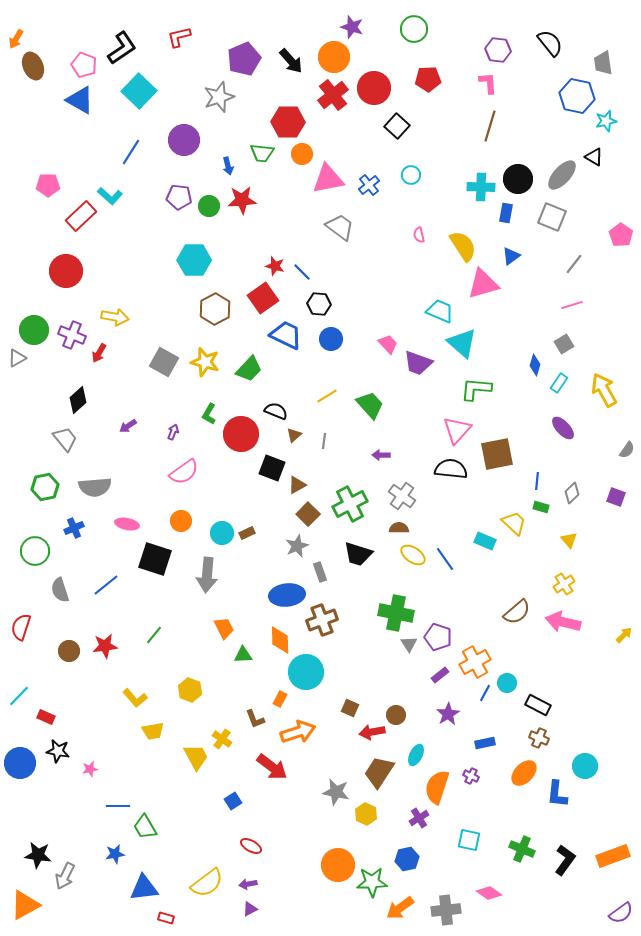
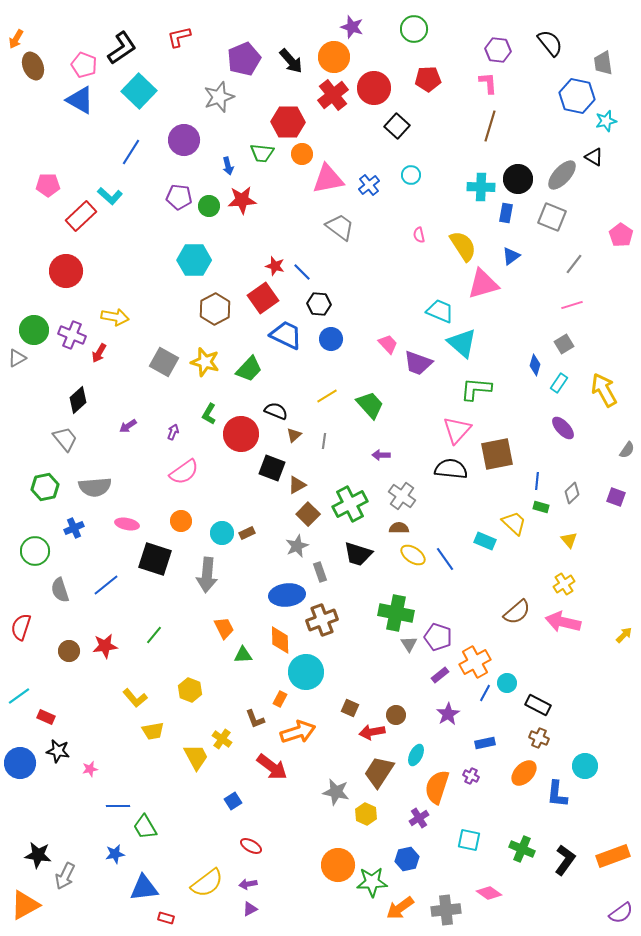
cyan line at (19, 696): rotated 10 degrees clockwise
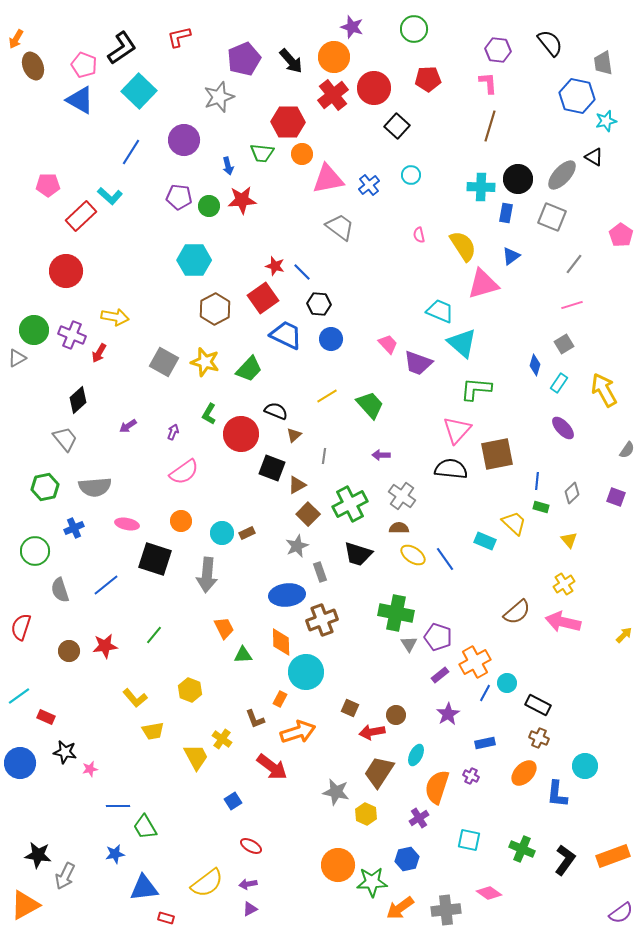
gray line at (324, 441): moved 15 px down
orange diamond at (280, 640): moved 1 px right, 2 px down
black star at (58, 751): moved 7 px right, 1 px down
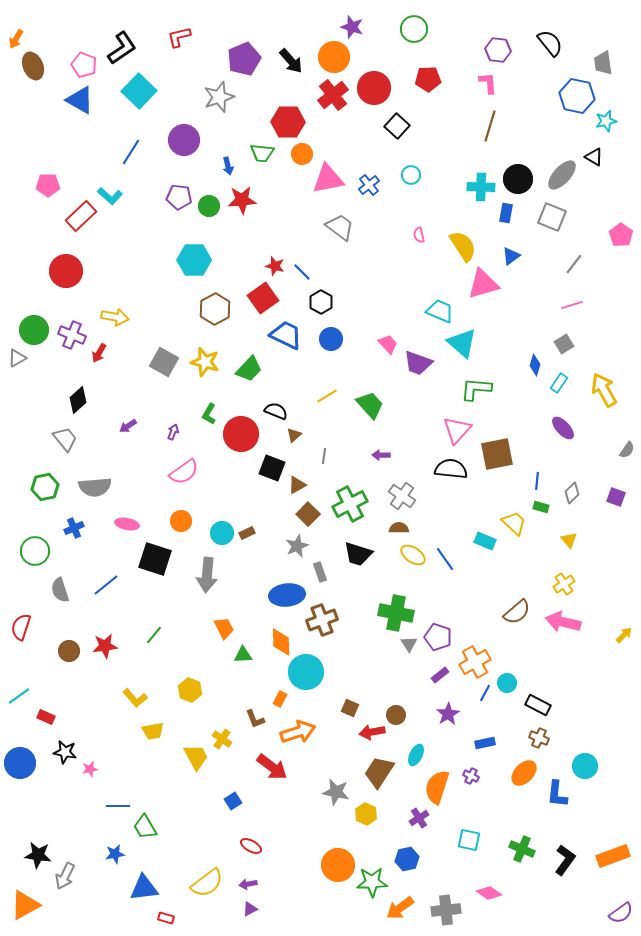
black hexagon at (319, 304): moved 2 px right, 2 px up; rotated 25 degrees clockwise
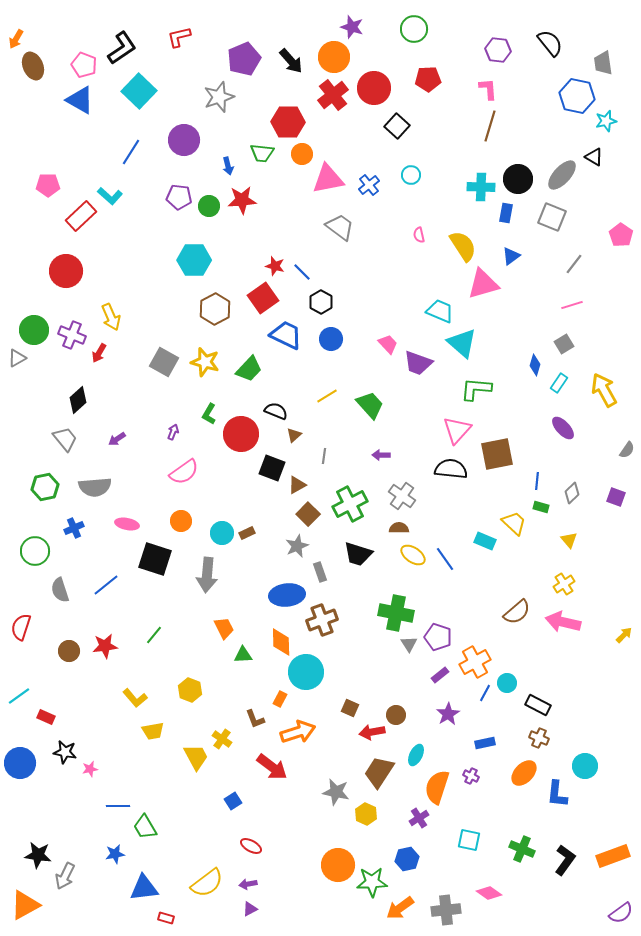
pink L-shape at (488, 83): moved 6 px down
yellow arrow at (115, 317): moved 4 px left; rotated 56 degrees clockwise
purple arrow at (128, 426): moved 11 px left, 13 px down
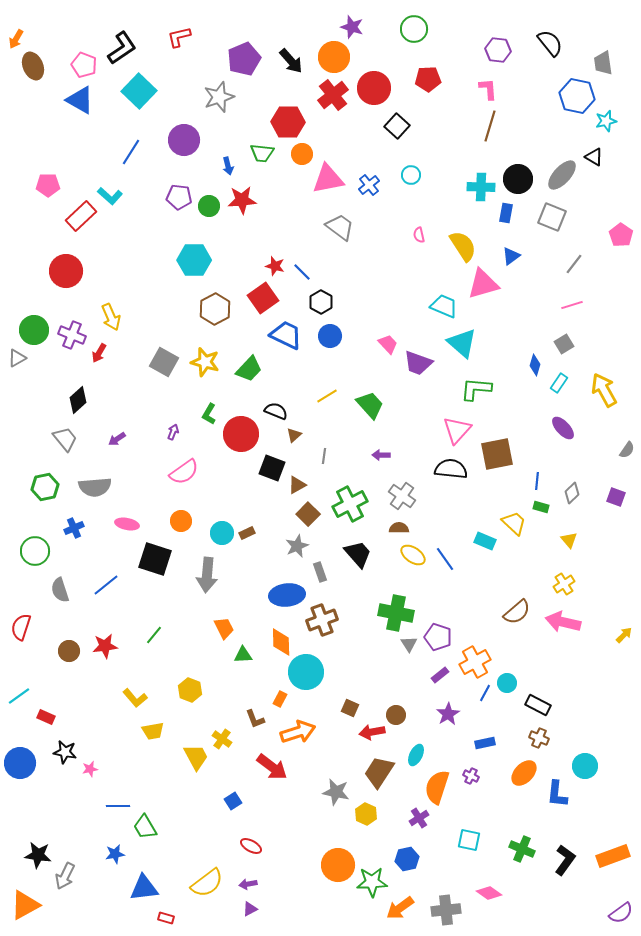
cyan trapezoid at (440, 311): moved 4 px right, 5 px up
blue circle at (331, 339): moved 1 px left, 3 px up
black trapezoid at (358, 554): rotated 148 degrees counterclockwise
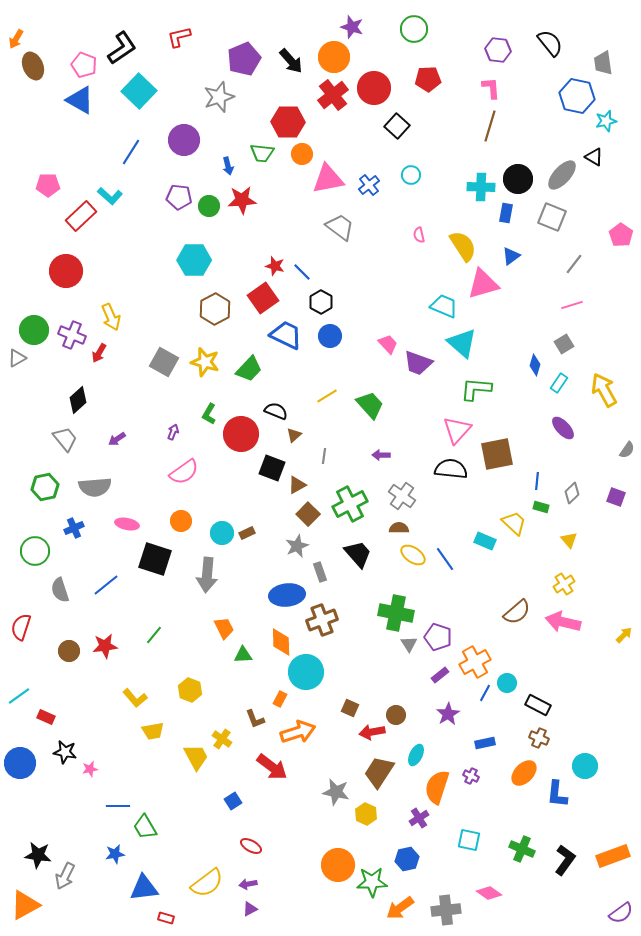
pink L-shape at (488, 89): moved 3 px right, 1 px up
